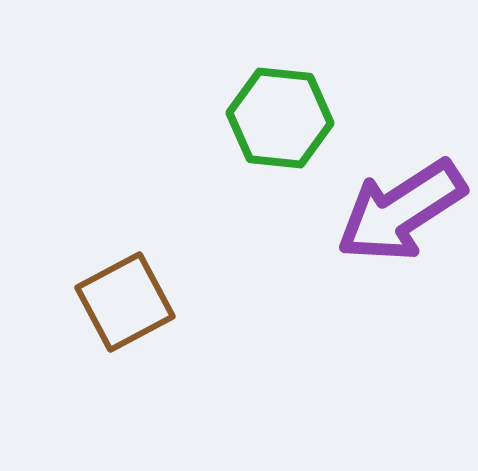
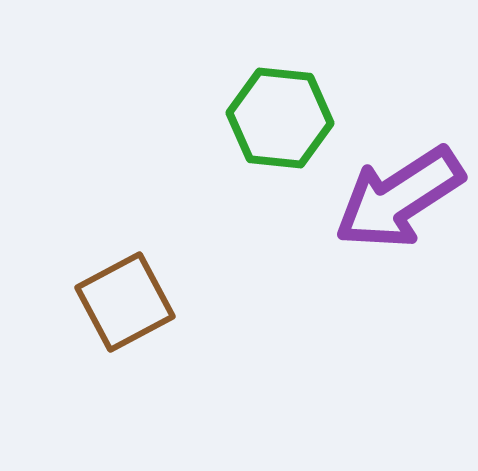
purple arrow: moved 2 px left, 13 px up
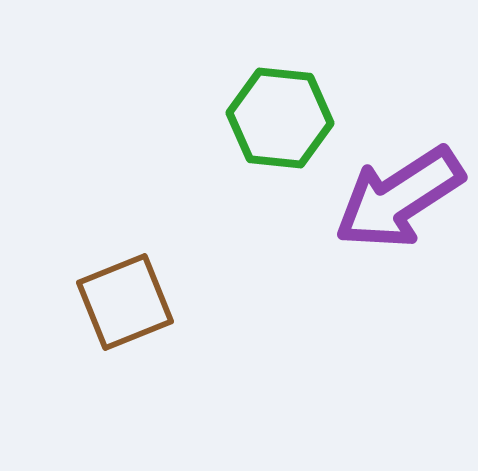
brown square: rotated 6 degrees clockwise
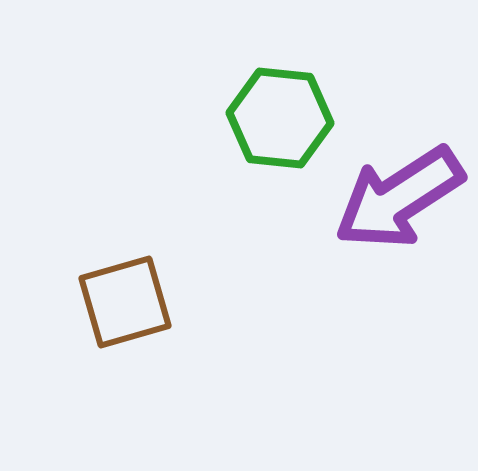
brown square: rotated 6 degrees clockwise
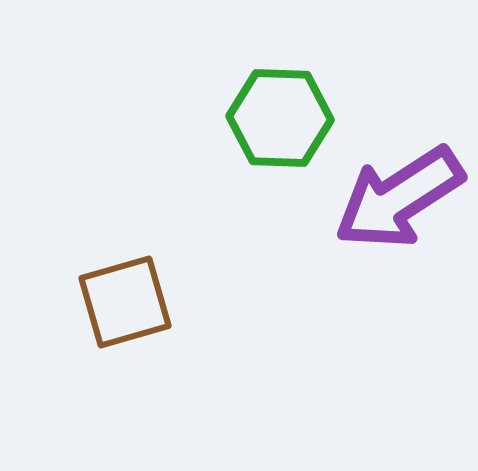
green hexagon: rotated 4 degrees counterclockwise
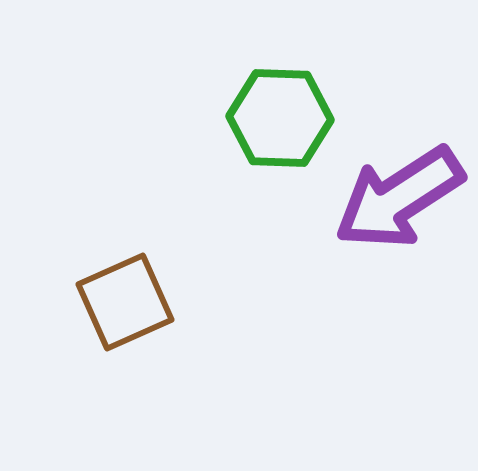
brown square: rotated 8 degrees counterclockwise
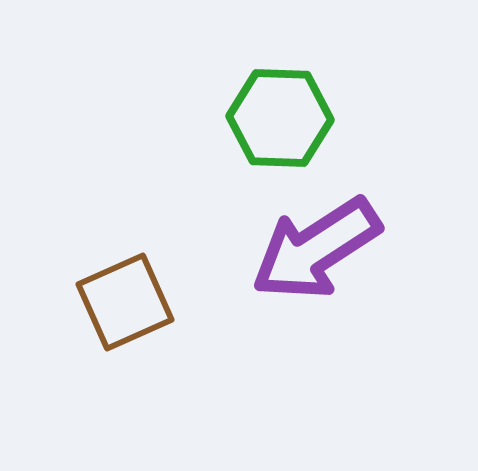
purple arrow: moved 83 px left, 51 px down
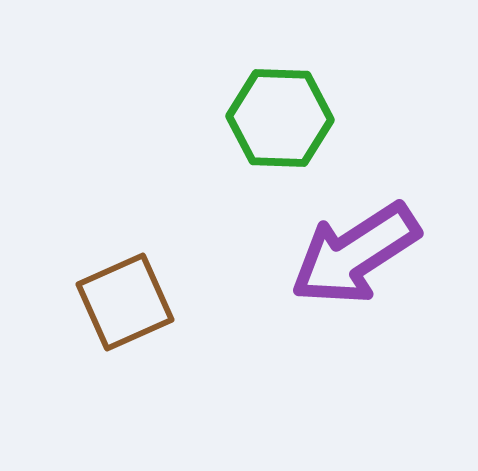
purple arrow: moved 39 px right, 5 px down
